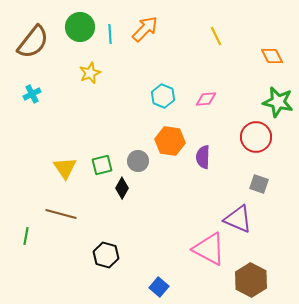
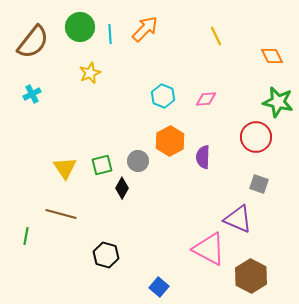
orange hexagon: rotated 24 degrees clockwise
brown hexagon: moved 4 px up
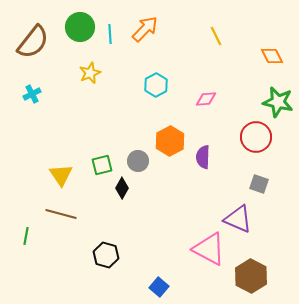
cyan hexagon: moved 7 px left, 11 px up; rotated 10 degrees clockwise
yellow triangle: moved 4 px left, 7 px down
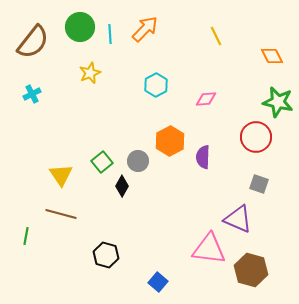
green square: moved 3 px up; rotated 25 degrees counterclockwise
black diamond: moved 2 px up
pink triangle: rotated 21 degrees counterclockwise
brown hexagon: moved 6 px up; rotated 12 degrees counterclockwise
blue square: moved 1 px left, 5 px up
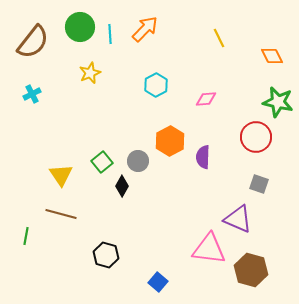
yellow line: moved 3 px right, 2 px down
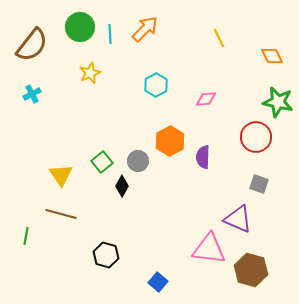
brown semicircle: moved 1 px left, 3 px down
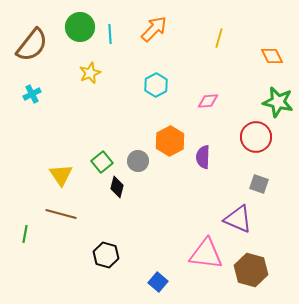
orange arrow: moved 9 px right
yellow line: rotated 42 degrees clockwise
pink diamond: moved 2 px right, 2 px down
black diamond: moved 5 px left, 1 px down; rotated 15 degrees counterclockwise
green line: moved 1 px left, 2 px up
pink triangle: moved 3 px left, 5 px down
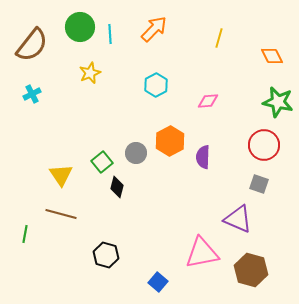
red circle: moved 8 px right, 8 px down
gray circle: moved 2 px left, 8 px up
pink triangle: moved 4 px left, 1 px up; rotated 18 degrees counterclockwise
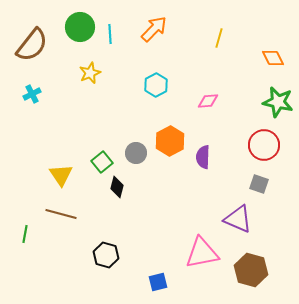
orange diamond: moved 1 px right, 2 px down
blue square: rotated 36 degrees clockwise
